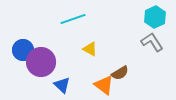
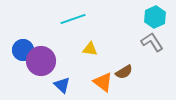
yellow triangle: rotated 21 degrees counterclockwise
purple circle: moved 1 px up
brown semicircle: moved 4 px right, 1 px up
orange triangle: moved 1 px left, 3 px up
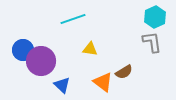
gray L-shape: rotated 25 degrees clockwise
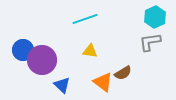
cyan line: moved 12 px right
gray L-shape: moved 2 px left; rotated 90 degrees counterclockwise
yellow triangle: moved 2 px down
purple circle: moved 1 px right, 1 px up
brown semicircle: moved 1 px left, 1 px down
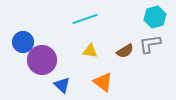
cyan hexagon: rotated 10 degrees clockwise
gray L-shape: moved 2 px down
blue circle: moved 8 px up
brown semicircle: moved 2 px right, 22 px up
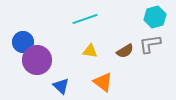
purple circle: moved 5 px left
blue triangle: moved 1 px left, 1 px down
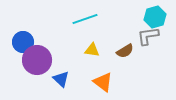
gray L-shape: moved 2 px left, 8 px up
yellow triangle: moved 2 px right, 1 px up
blue triangle: moved 7 px up
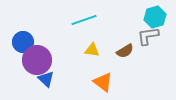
cyan line: moved 1 px left, 1 px down
blue triangle: moved 15 px left
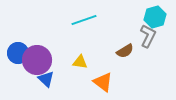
gray L-shape: rotated 125 degrees clockwise
blue circle: moved 5 px left, 11 px down
yellow triangle: moved 12 px left, 12 px down
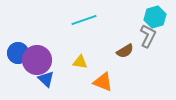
orange triangle: rotated 15 degrees counterclockwise
